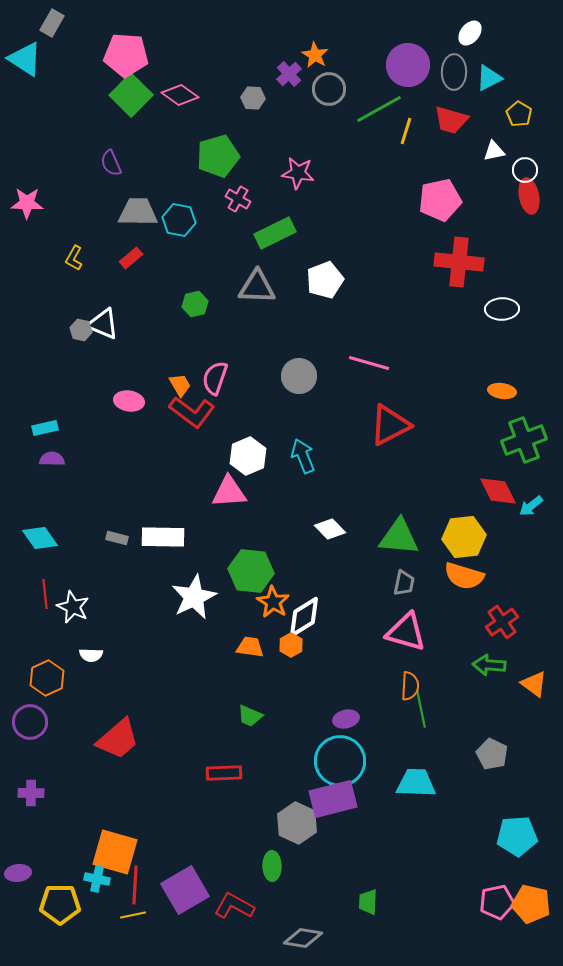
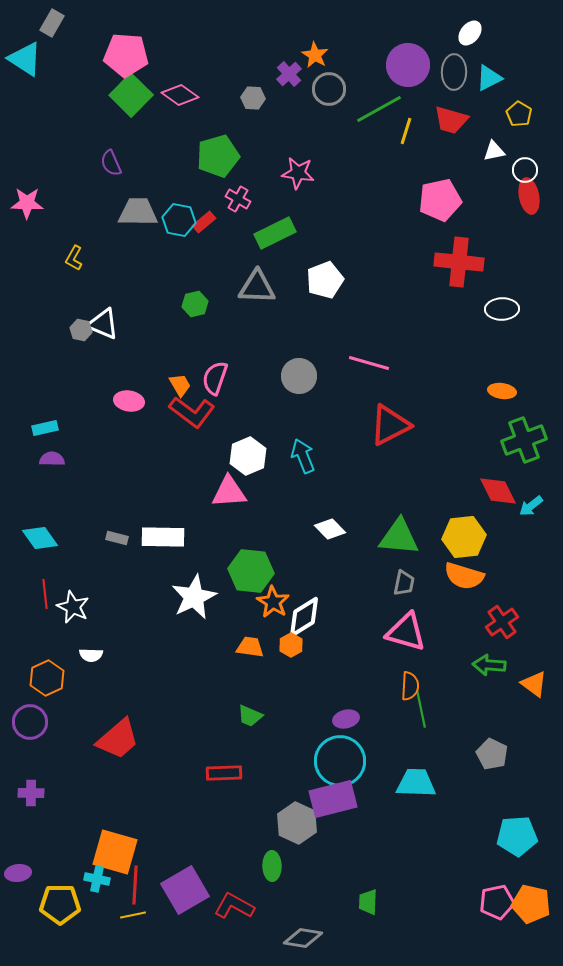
red rectangle at (131, 258): moved 73 px right, 36 px up
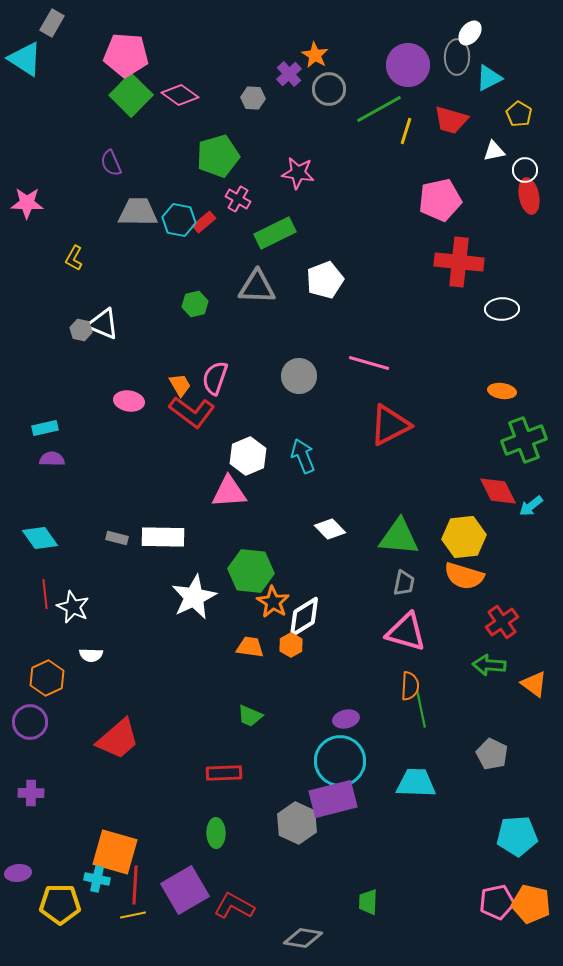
gray ellipse at (454, 72): moved 3 px right, 15 px up
green ellipse at (272, 866): moved 56 px left, 33 px up
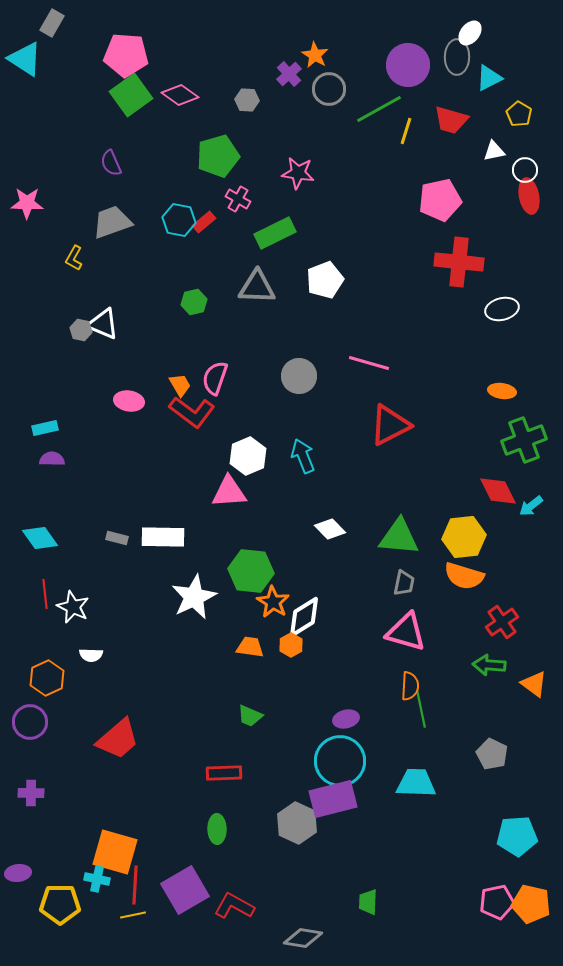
green square at (131, 95): rotated 9 degrees clockwise
gray hexagon at (253, 98): moved 6 px left, 2 px down
gray trapezoid at (138, 212): moved 26 px left, 10 px down; rotated 21 degrees counterclockwise
green hexagon at (195, 304): moved 1 px left, 2 px up
white ellipse at (502, 309): rotated 12 degrees counterclockwise
green ellipse at (216, 833): moved 1 px right, 4 px up
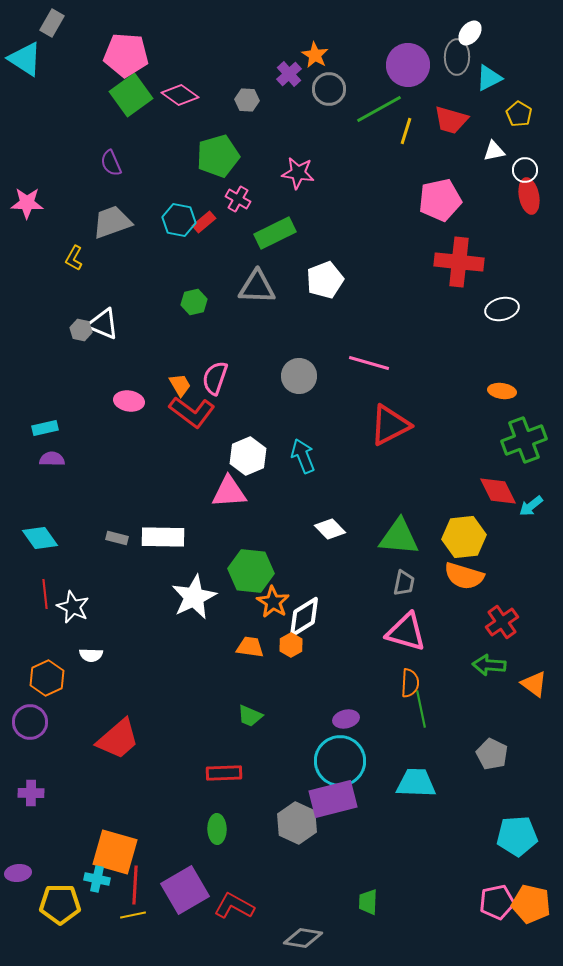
orange semicircle at (410, 686): moved 3 px up
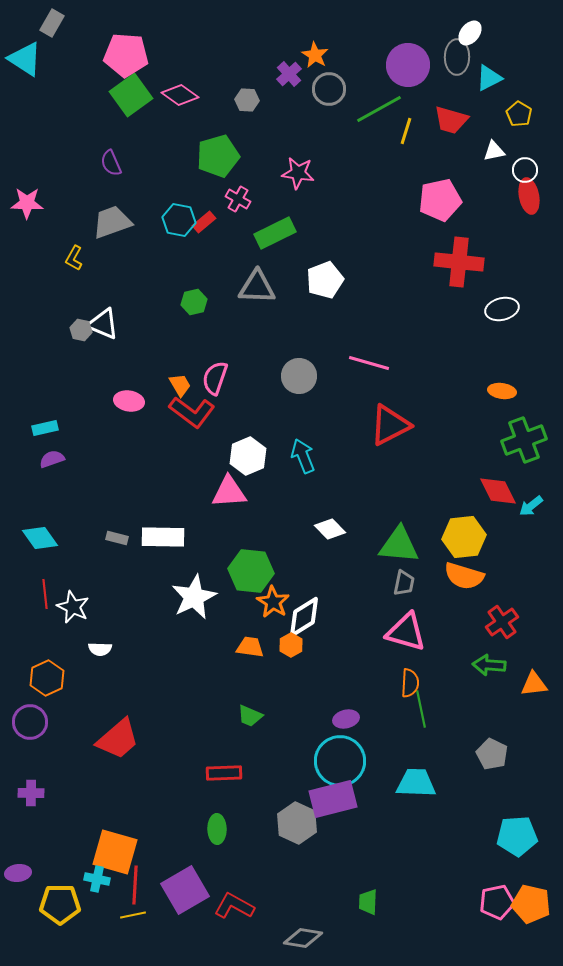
purple semicircle at (52, 459): rotated 20 degrees counterclockwise
green triangle at (399, 537): moved 8 px down
white semicircle at (91, 655): moved 9 px right, 6 px up
orange triangle at (534, 684): rotated 44 degrees counterclockwise
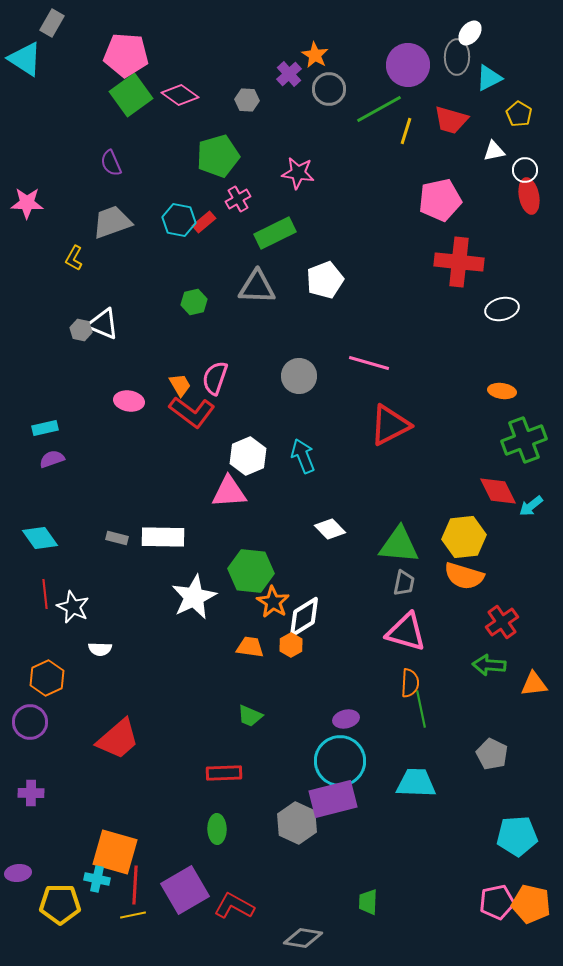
pink cross at (238, 199): rotated 30 degrees clockwise
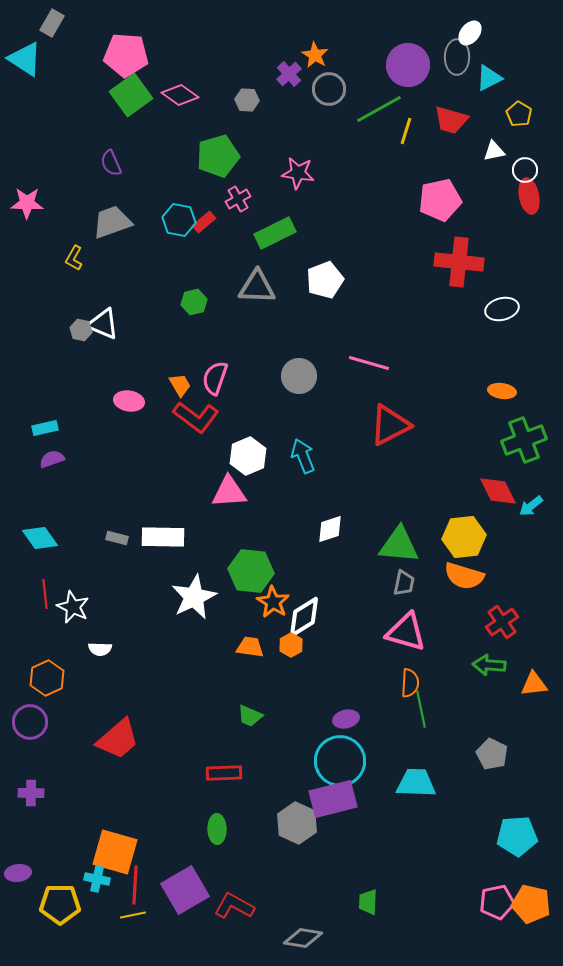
red L-shape at (192, 412): moved 4 px right, 5 px down
white diamond at (330, 529): rotated 64 degrees counterclockwise
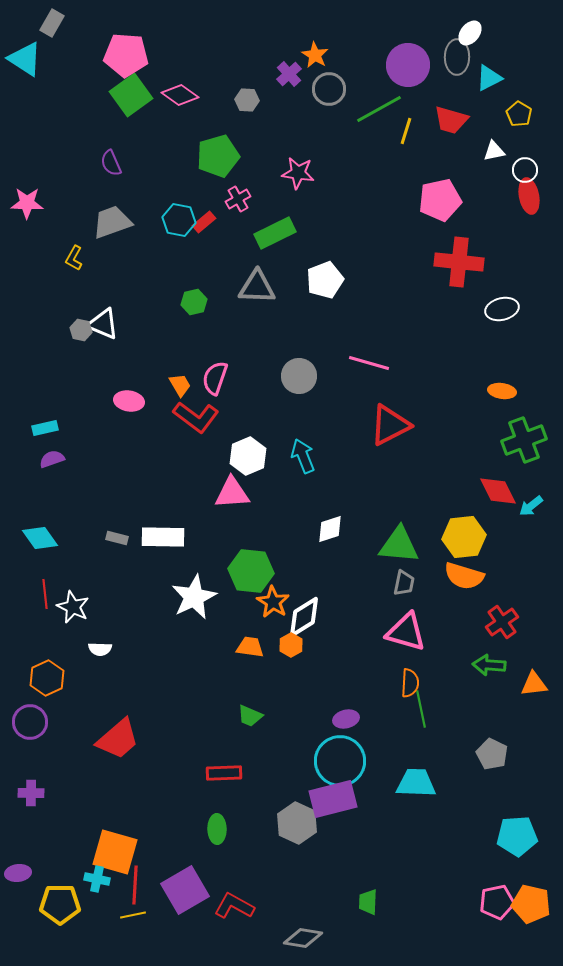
pink triangle at (229, 492): moved 3 px right, 1 px down
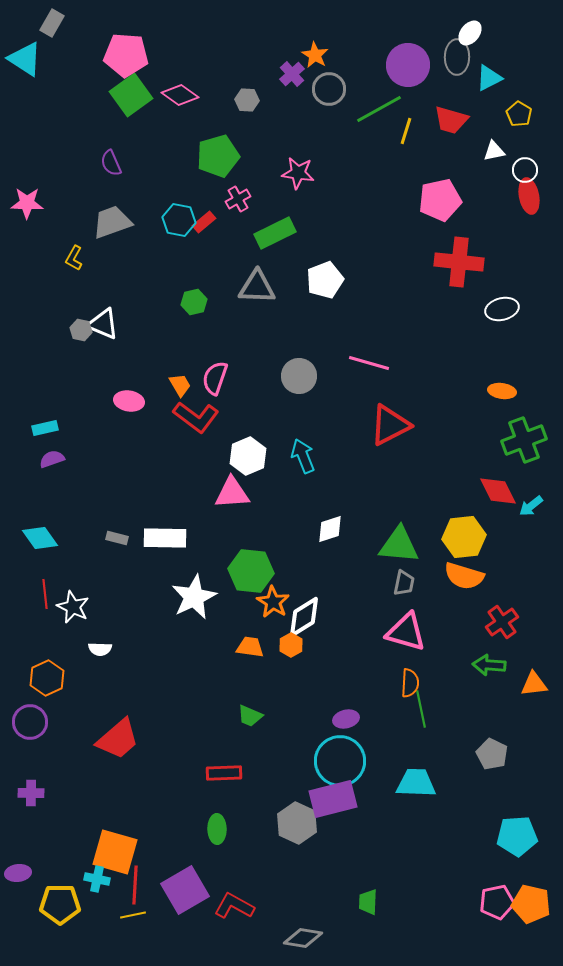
purple cross at (289, 74): moved 3 px right
white rectangle at (163, 537): moved 2 px right, 1 px down
